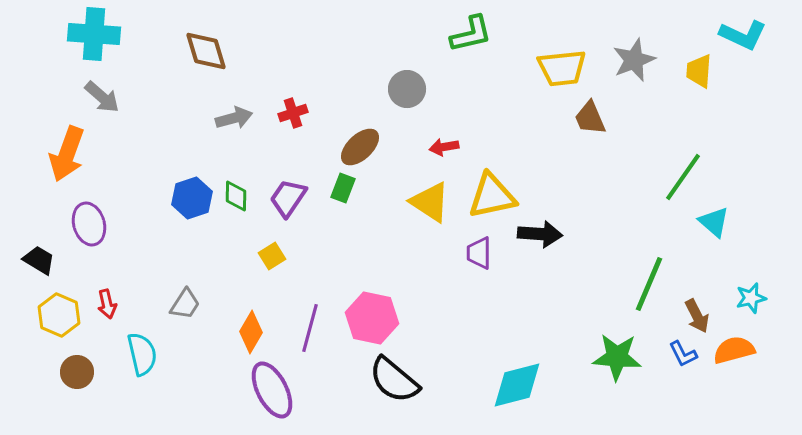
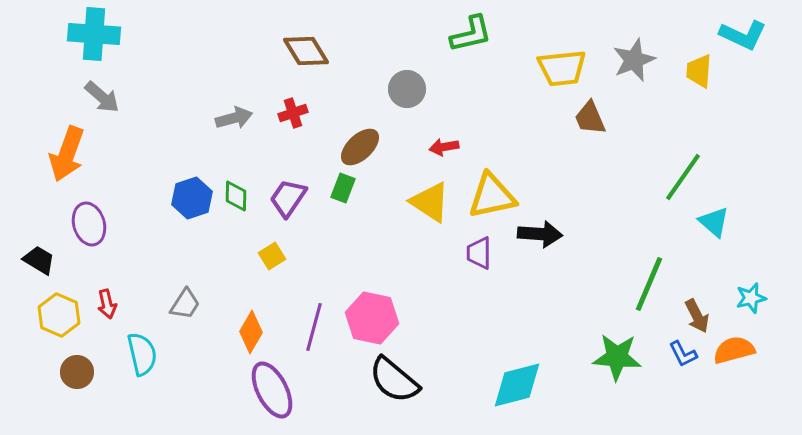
brown diamond at (206, 51): moved 100 px right; rotated 15 degrees counterclockwise
purple line at (310, 328): moved 4 px right, 1 px up
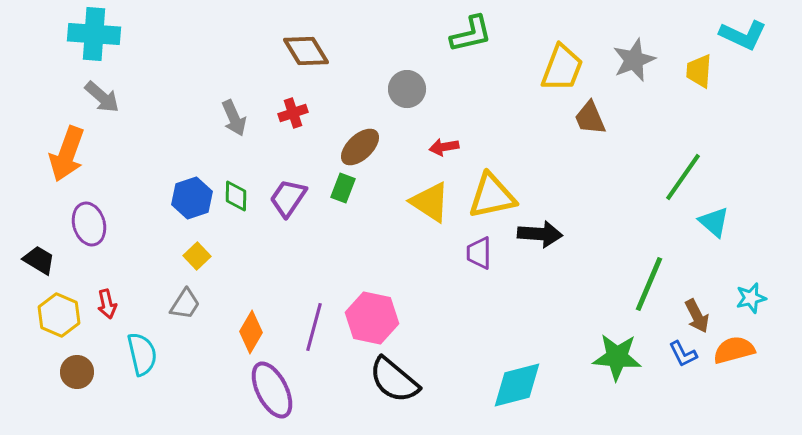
yellow trapezoid at (562, 68): rotated 63 degrees counterclockwise
gray arrow at (234, 118): rotated 81 degrees clockwise
yellow square at (272, 256): moved 75 px left; rotated 12 degrees counterclockwise
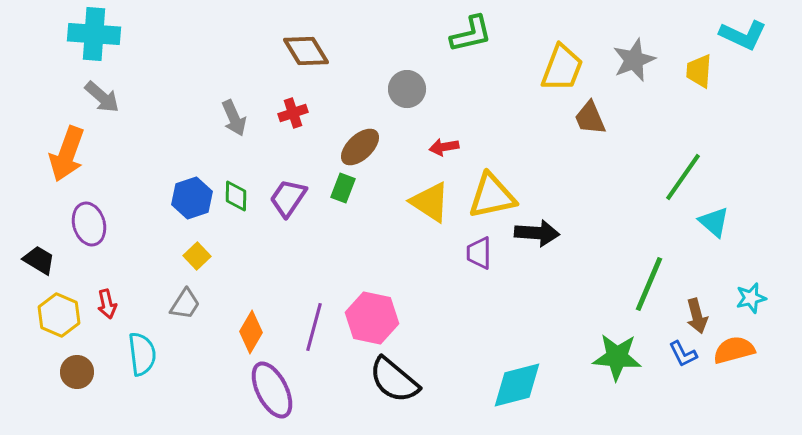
black arrow at (540, 234): moved 3 px left, 1 px up
brown arrow at (697, 316): rotated 12 degrees clockwise
cyan semicircle at (142, 354): rotated 6 degrees clockwise
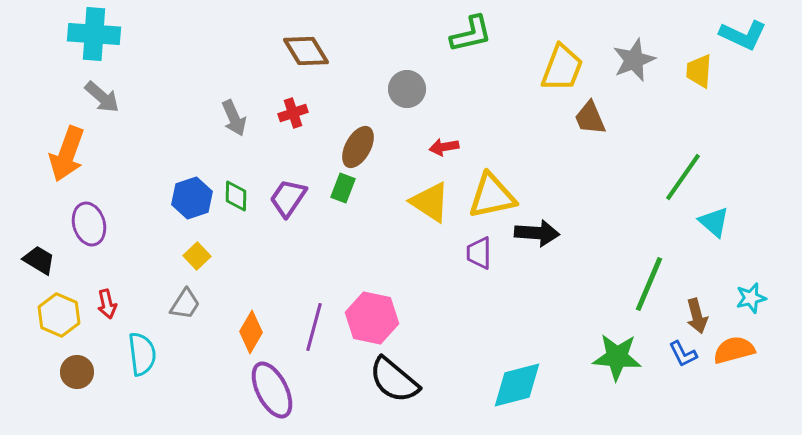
brown ellipse at (360, 147): moved 2 px left; rotated 18 degrees counterclockwise
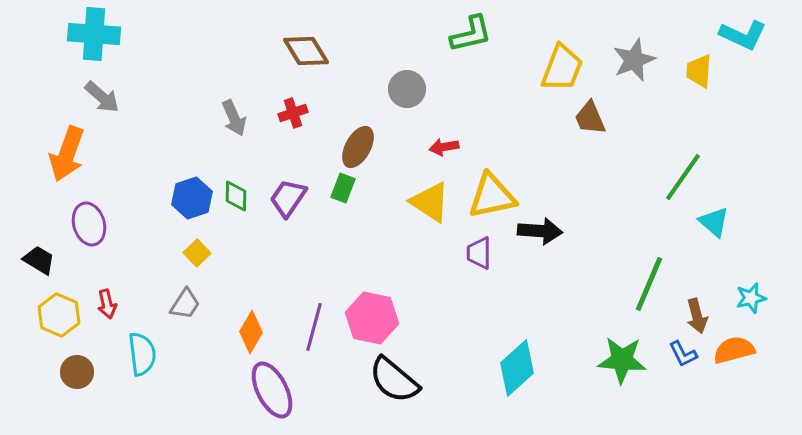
black arrow at (537, 233): moved 3 px right, 2 px up
yellow square at (197, 256): moved 3 px up
green star at (617, 357): moved 5 px right, 3 px down
cyan diamond at (517, 385): moved 17 px up; rotated 28 degrees counterclockwise
